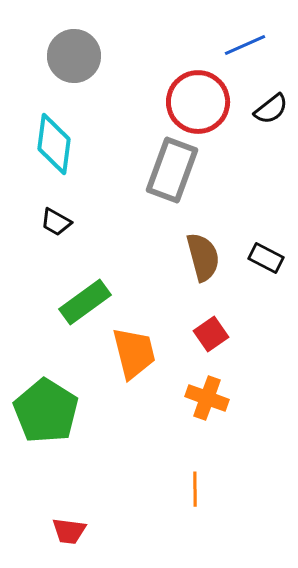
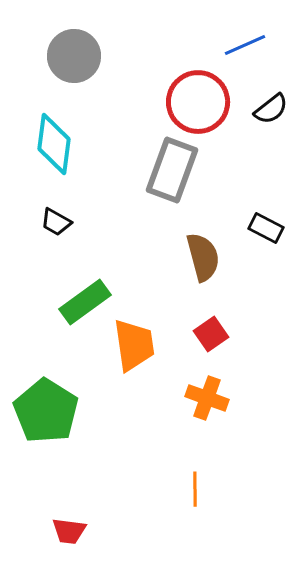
black rectangle: moved 30 px up
orange trapezoid: moved 8 px up; rotated 6 degrees clockwise
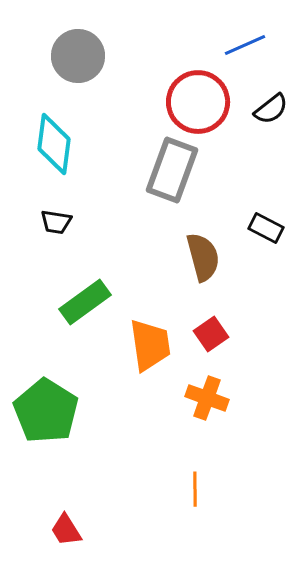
gray circle: moved 4 px right
black trapezoid: rotated 20 degrees counterclockwise
orange trapezoid: moved 16 px right
red trapezoid: moved 3 px left, 1 px up; rotated 51 degrees clockwise
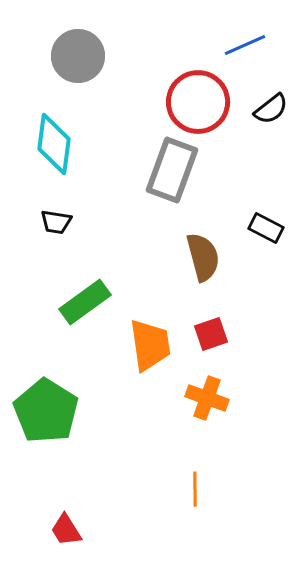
red square: rotated 16 degrees clockwise
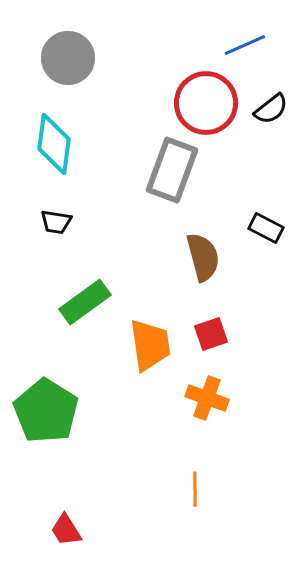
gray circle: moved 10 px left, 2 px down
red circle: moved 8 px right, 1 px down
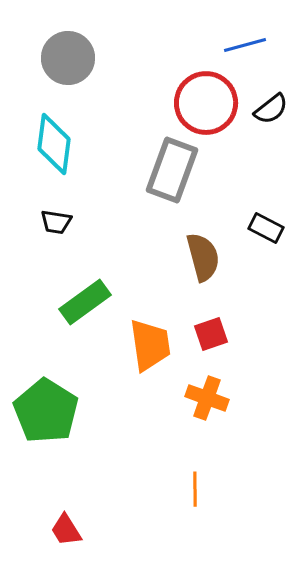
blue line: rotated 9 degrees clockwise
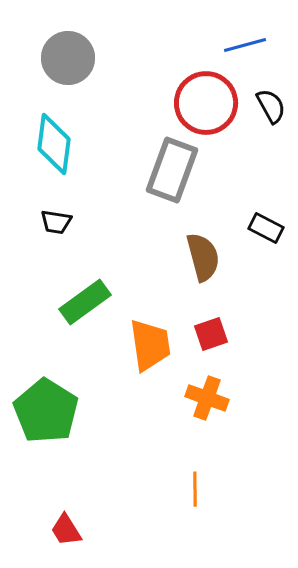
black semicircle: moved 3 px up; rotated 81 degrees counterclockwise
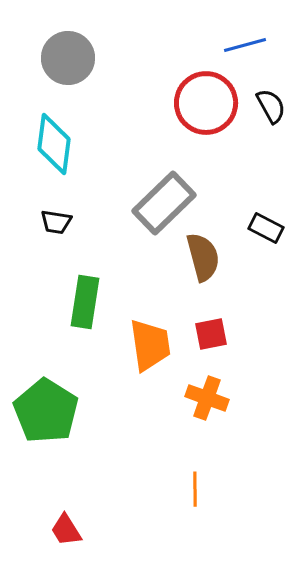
gray rectangle: moved 8 px left, 33 px down; rotated 26 degrees clockwise
green rectangle: rotated 45 degrees counterclockwise
red square: rotated 8 degrees clockwise
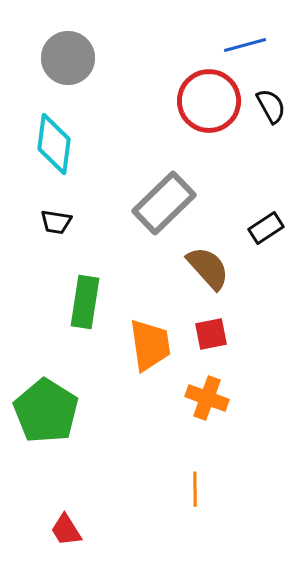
red circle: moved 3 px right, 2 px up
black rectangle: rotated 60 degrees counterclockwise
brown semicircle: moved 5 px right, 11 px down; rotated 27 degrees counterclockwise
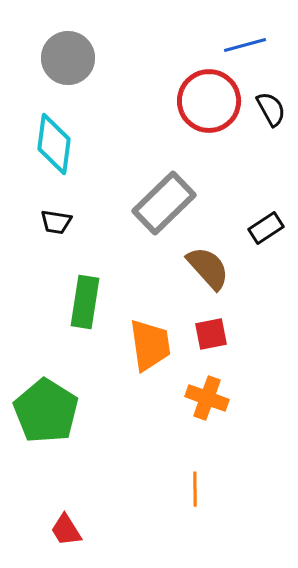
black semicircle: moved 3 px down
